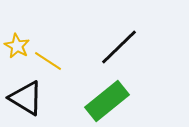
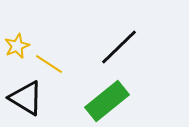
yellow star: rotated 20 degrees clockwise
yellow line: moved 1 px right, 3 px down
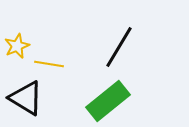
black line: rotated 15 degrees counterclockwise
yellow line: rotated 24 degrees counterclockwise
green rectangle: moved 1 px right
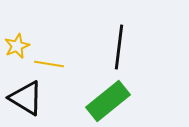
black line: rotated 24 degrees counterclockwise
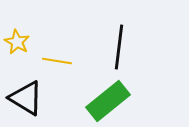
yellow star: moved 4 px up; rotated 20 degrees counterclockwise
yellow line: moved 8 px right, 3 px up
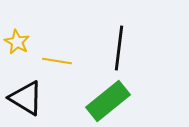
black line: moved 1 px down
